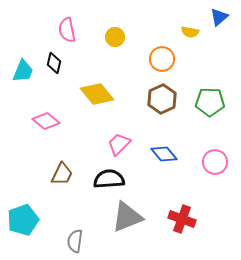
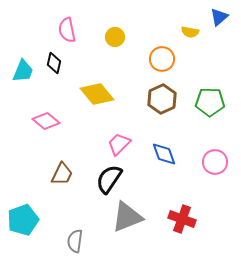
blue diamond: rotated 20 degrees clockwise
black semicircle: rotated 52 degrees counterclockwise
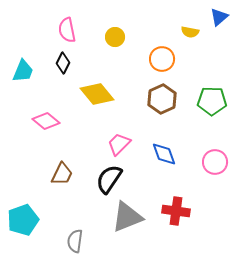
black diamond: moved 9 px right; rotated 15 degrees clockwise
green pentagon: moved 2 px right, 1 px up
red cross: moved 6 px left, 8 px up; rotated 12 degrees counterclockwise
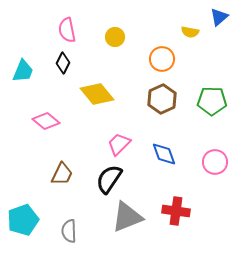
gray semicircle: moved 6 px left, 10 px up; rotated 10 degrees counterclockwise
